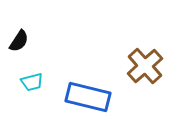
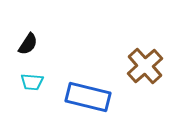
black semicircle: moved 9 px right, 3 px down
cyan trapezoid: rotated 20 degrees clockwise
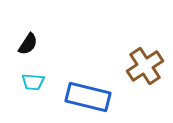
brown cross: rotated 9 degrees clockwise
cyan trapezoid: moved 1 px right
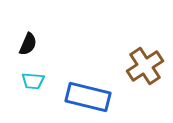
black semicircle: rotated 10 degrees counterclockwise
cyan trapezoid: moved 1 px up
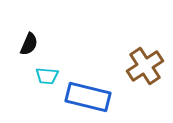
black semicircle: moved 1 px right
cyan trapezoid: moved 14 px right, 5 px up
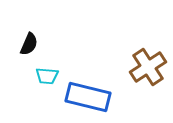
brown cross: moved 3 px right, 1 px down
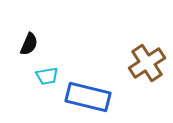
brown cross: moved 1 px left, 4 px up
cyan trapezoid: rotated 15 degrees counterclockwise
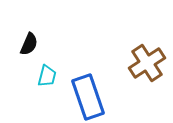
cyan trapezoid: rotated 65 degrees counterclockwise
blue rectangle: rotated 57 degrees clockwise
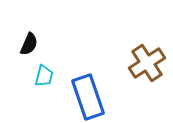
cyan trapezoid: moved 3 px left
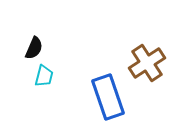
black semicircle: moved 5 px right, 4 px down
blue rectangle: moved 20 px right
